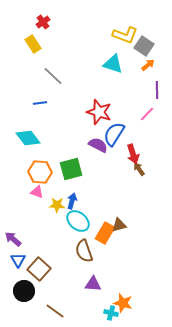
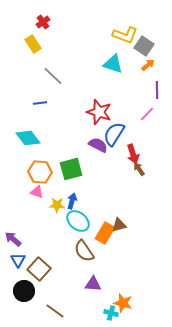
brown semicircle: rotated 15 degrees counterclockwise
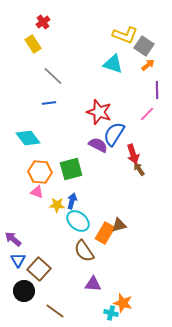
blue line: moved 9 px right
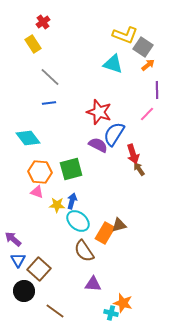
gray square: moved 1 px left, 1 px down
gray line: moved 3 px left, 1 px down
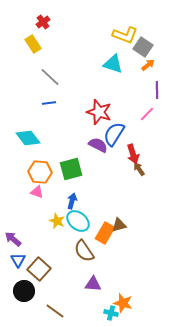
yellow star: moved 16 px down; rotated 21 degrees clockwise
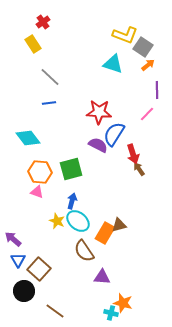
red star: rotated 15 degrees counterclockwise
purple triangle: moved 9 px right, 7 px up
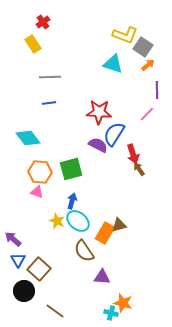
gray line: rotated 45 degrees counterclockwise
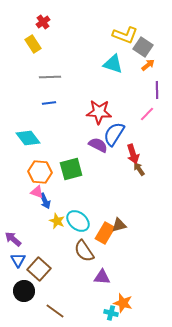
blue arrow: moved 27 px left; rotated 140 degrees clockwise
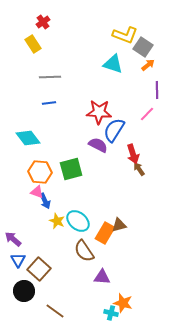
blue semicircle: moved 4 px up
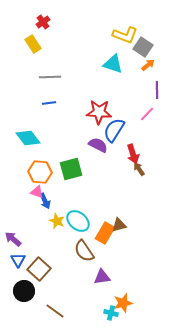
purple triangle: rotated 12 degrees counterclockwise
orange star: rotated 30 degrees counterclockwise
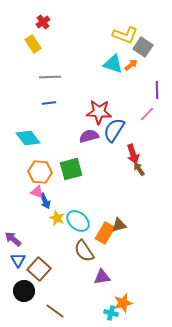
orange arrow: moved 17 px left
purple semicircle: moved 9 px left, 9 px up; rotated 42 degrees counterclockwise
yellow star: moved 3 px up
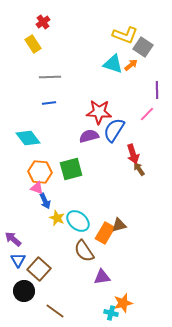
pink triangle: moved 4 px up
